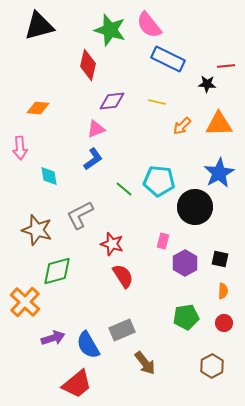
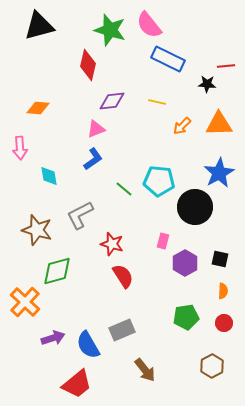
brown arrow: moved 7 px down
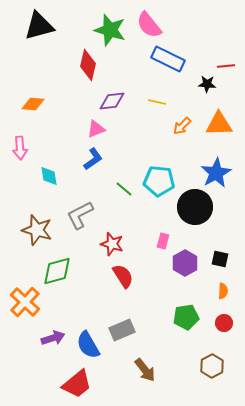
orange diamond: moved 5 px left, 4 px up
blue star: moved 3 px left
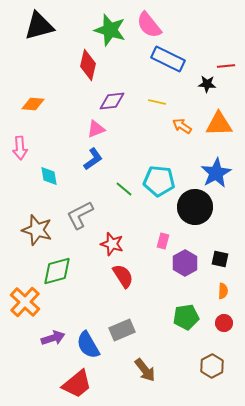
orange arrow: rotated 78 degrees clockwise
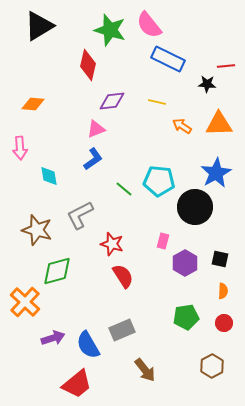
black triangle: rotated 16 degrees counterclockwise
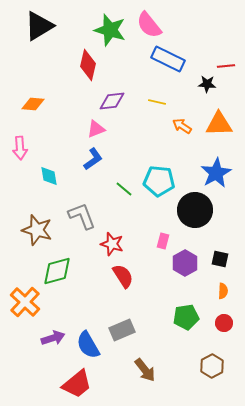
black circle: moved 3 px down
gray L-shape: moved 2 px right, 1 px down; rotated 96 degrees clockwise
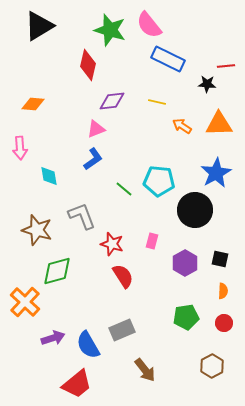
pink rectangle: moved 11 px left
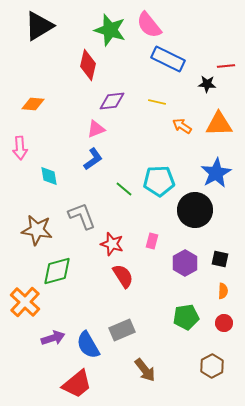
cyan pentagon: rotated 8 degrees counterclockwise
brown star: rotated 8 degrees counterclockwise
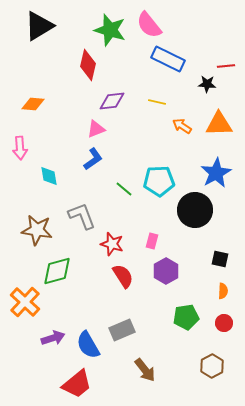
purple hexagon: moved 19 px left, 8 px down
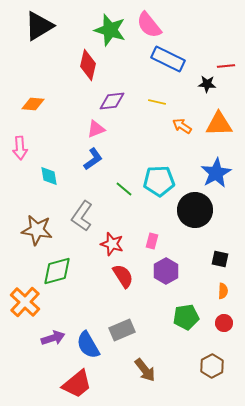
gray L-shape: rotated 124 degrees counterclockwise
